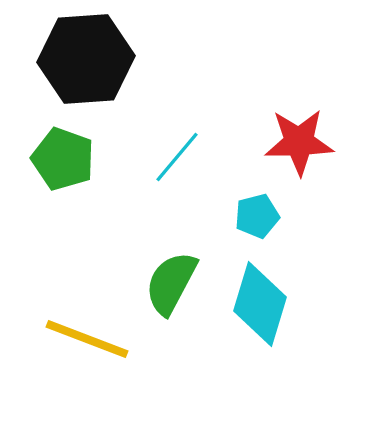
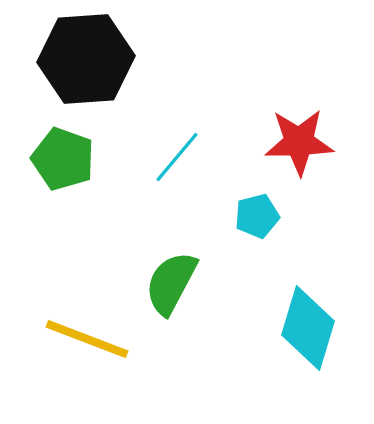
cyan diamond: moved 48 px right, 24 px down
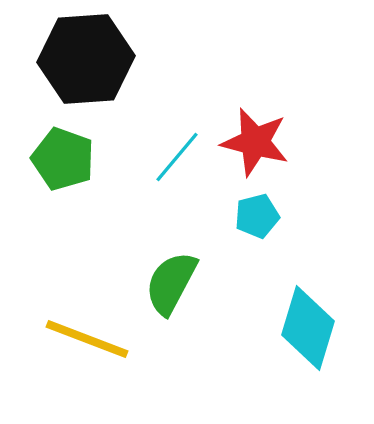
red star: moved 44 px left; rotated 16 degrees clockwise
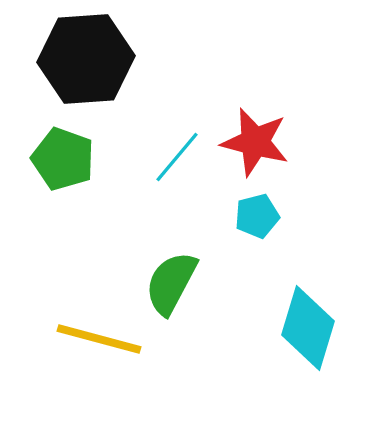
yellow line: moved 12 px right; rotated 6 degrees counterclockwise
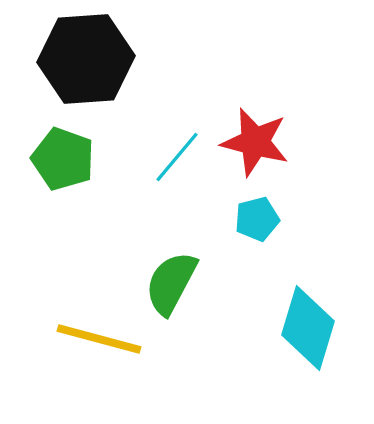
cyan pentagon: moved 3 px down
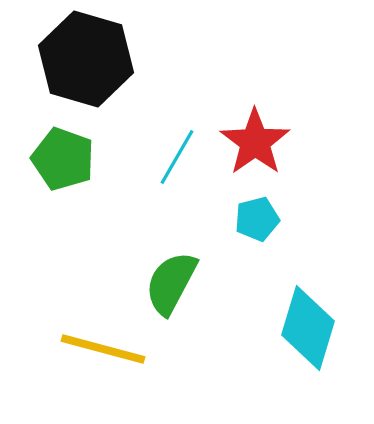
black hexagon: rotated 20 degrees clockwise
red star: rotated 22 degrees clockwise
cyan line: rotated 10 degrees counterclockwise
yellow line: moved 4 px right, 10 px down
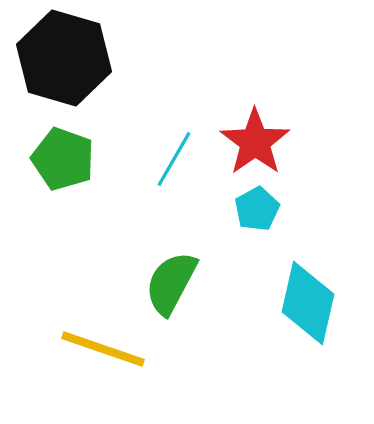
black hexagon: moved 22 px left, 1 px up
cyan line: moved 3 px left, 2 px down
cyan pentagon: moved 10 px up; rotated 15 degrees counterclockwise
cyan diamond: moved 25 px up; rotated 4 degrees counterclockwise
yellow line: rotated 4 degrees clockwise
